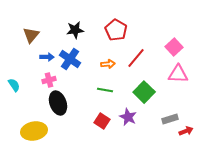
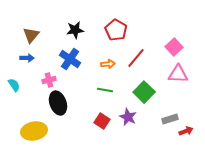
blue arrow: moved 20 px left, 1 px down
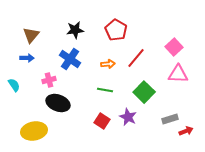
black ellipse: rotated 50 degrees counterclockwise
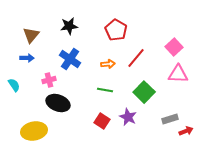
black star: moved 6 px left, 4 px up
